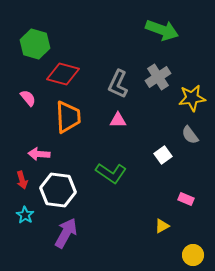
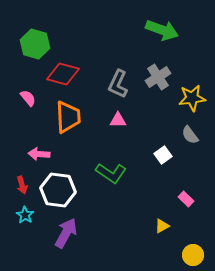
red arrow: moved 5 px down
pink rectangle: rotated 21 degrees clockwise
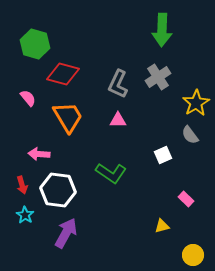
green arrow: rotated 72 degrees clockwise
yellow star: moved 4 px right, 5 px down; rotated 24 degrees counterclockwise
orange trapezoid: rotated 28 degrees counterclockwise
white square: rotated 12 degrees clockwise
yellow triangle: rotated 14 degrees clockwise
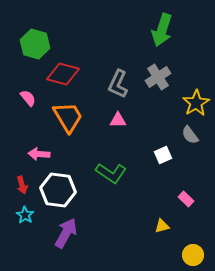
green arrow: rotated 16 degrees clockwise
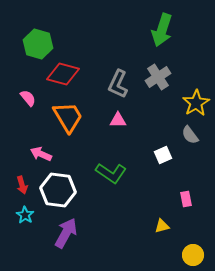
green hexagon: moved 3 px right
pink arrow: moved 2 px right; rotated 20 degrees clockwise
pink rectangle: rotated 35 degrees clockwise
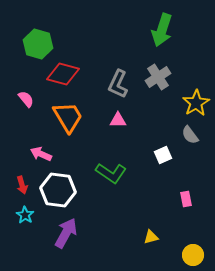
pink semicircle: moved 2 px left, 1 px down
yellow triangle: moved 11 px left, 11 px down
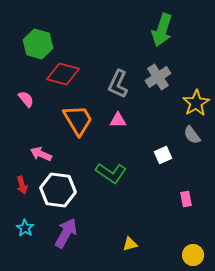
orange trapezoid: moved 10 px right, 3 px down
gray semicircle: moved 2 px right
cyan star: moved 13 px down
yellow triangle: moved 21 px left, 7 px down
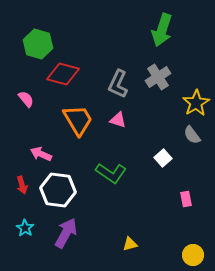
pink triangle: rotated 18 degrees clockwise
white square: moved 3 px down; rotated 18 degrees counterclockwise
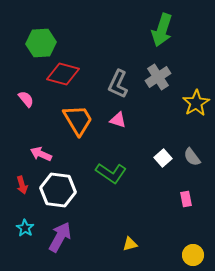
green hexagon: moved 3 px right, 1 px up; rotated 20 degrees counterclockwise
gray semicircle: moved 22 px down
purple arrow: moved 6 px left, 4 px down
